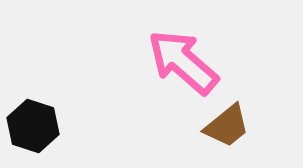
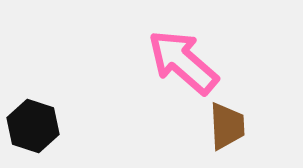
brown trapezoid: rotated 54 degrees counterclockwise
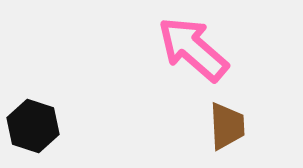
pink arrow: moved 10 px right, 13 px up
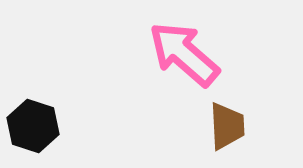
pink arrow: moved 9 px left, 5 px down
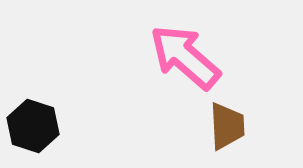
pink arrow: moved 1 px right, 3 px down
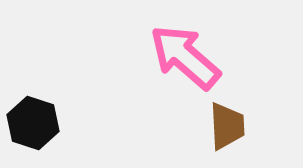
black hexagon: moved 3 px up
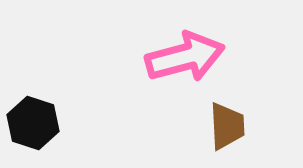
pink arrow: rotated 124 degrees clockwise
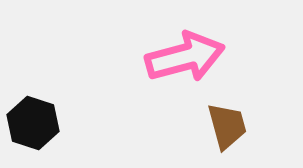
brown trapezoid: rotated 12 degrees counterclockwise
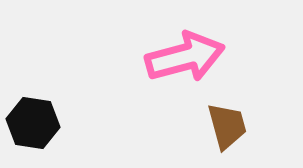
black hexagon: rotated 9 degrees counterclockwise
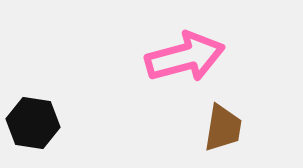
brown trapezoid: moved 4 px left, 2 px down; rotated 24 degrees clockwise
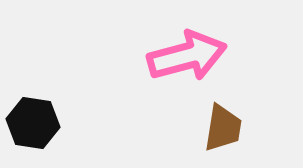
pink arrow: moved 2 px right, 1 px up
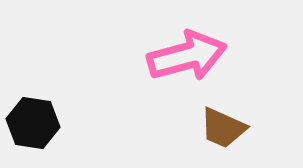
brown trapezoid: rotated 105 degrees clockwise
